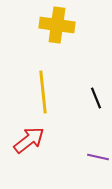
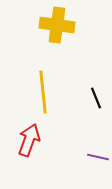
red arrow: rotated 32 degrees counterclockwise
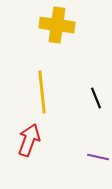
yellow line: moved 1 px left
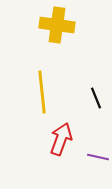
red arrow: moved 32 px right, 1 px up
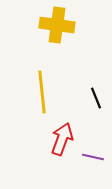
red arrow: moved 1 px right
purple line: moved 5 px left
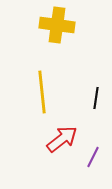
black line: rotated 30 degrees clockwise
red arrow: rotated 32 degrees clockwise
purple line: rotated 75 degrees counterclockwise
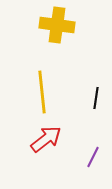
red arrow: moved 16 px left
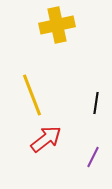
yellow cross: rotated 20 degrees counterclockwise
yellow line: moved 10 px left, 3 px down; rotated 15 degrees counterclockwise
black line: moved 5 px down
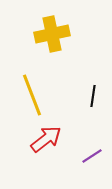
yellow cross: moved 5 px left, 9 px down
black line: moved 3 px left, 7 px up
purple line: moved 1 px left, 1 px up; rotated 30 degrees clockwise
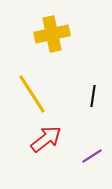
yellow line: moved 1 px up; rotated 12 degrees counterclockwise
